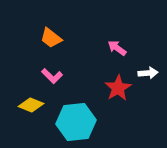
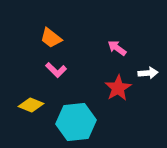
pink L-shape: moved 4 px right, 6 px up
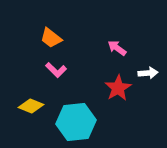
yellow diamond: moved 1 px down
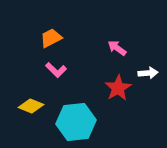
orange trapezoid: rotated 115 degrees clockwise
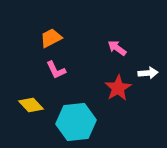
pink L-shape: rotated 20 degrees clockwise
yellow diamond: moved 1 px up; rotated 25 degrees clockwise
